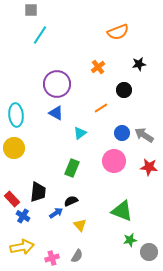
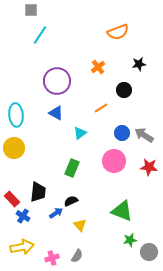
purple circle: moved 3 px up
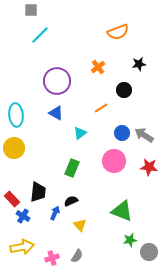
cyan line: rotated 12 degrees clockwise
blue arrow: moved 1 px left; rotated 32 degrees counterclockwise
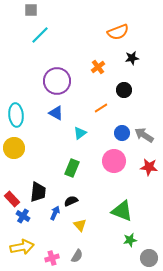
black star: moved 7 px left, 6 px up
gray circle: moved 6 px down
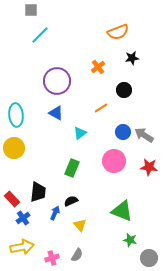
blue circle: moved 1 px right, 1 px up
blue cross: moved 2 px down; rotated 24 degrees clockwise
green star: rotated 24 degrees clockwise
gray semicircle: moved 1 px up
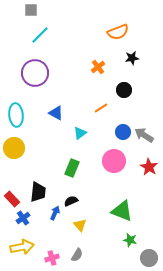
purple circle: moved 22 px left, 8 px up
red star: rotated 24 degrees clockwise
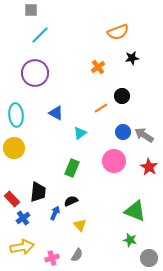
black circle: moved 2 px left, 6 px down
green triangle: moved 13 px right
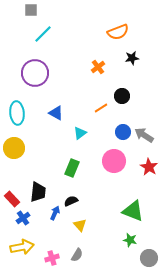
cyan line: moved 3 px right, 1 px up
cyan ellipse: moved 1 px right, 2 px up
green triangle: moved 2 px left
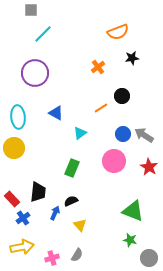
cyan ellipse: moved 1 px right, 4 px down
blue circle: moved 2 px down
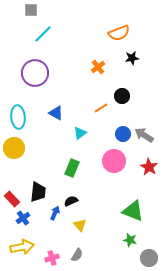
orange semicircle: moved 1 px right, 1 px down
